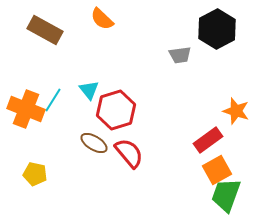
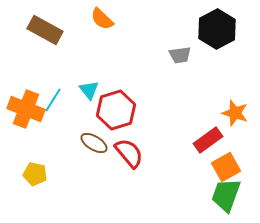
orange star: moved 1 px left, 2 px down
orange square: moved 9 px right, 3 px up
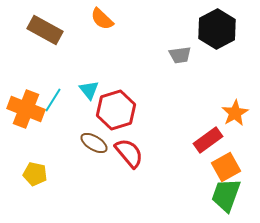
orange star: rotated 24 degrees clockwise
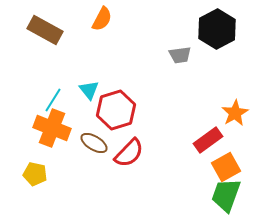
orange semicircle: rotated 105 degrees counterclockwise
orange cross: moved 26 px right, 19 px down
red semicircle: rotated 84 degrees clockwise
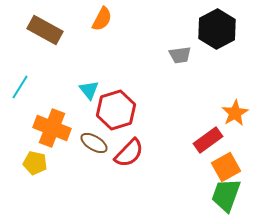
cyan line: moved 33 px left, 13 px up
yellow pentagon: moved 11 px up
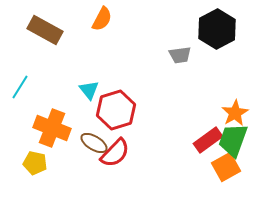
red semicircle: moved 14 px left
green trapezoid: moved 7 px right, 55 px up
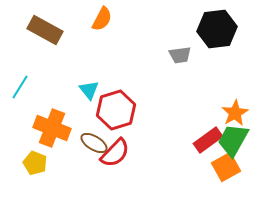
black hexagon: rotated 21 degrees clockwise
green trapezoid: rotated 9 degrees clockwise
yellow pentagon: rotated 10 degrees clockwise
